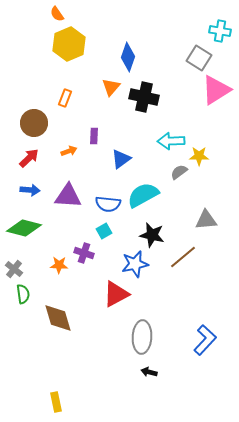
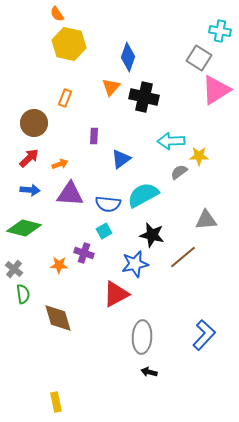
yellow hexagon: rotated 24 degrees counterclockwise
orange arrow: moved 9 px left, 13 px down
purple triangle: moved 2 px right, 2 px up
blue L-shape: moved 1 px left, 5 px up
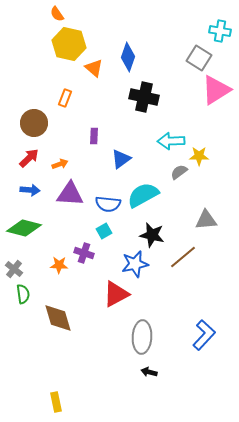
orange triangle: moved 17 px left, 19 px up; rotated 30 degrees counterclockwise
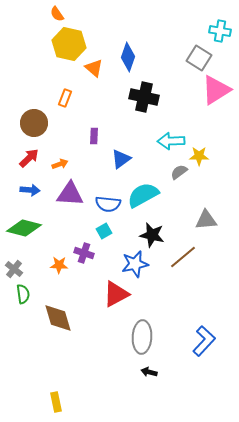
blue L-shape: moved 6 px down
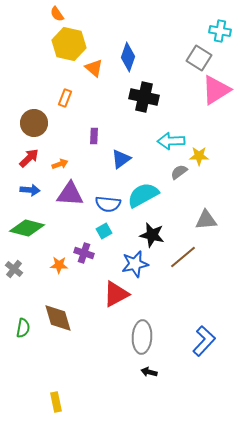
green diamond: moved 3 px right
green semicircle: moved 34 px down; rotated 18 degrees clockwise
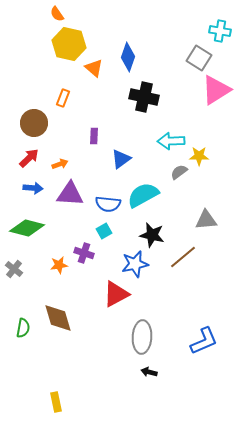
orange rectangle: moved 2 px left
blue arrow: moved 3 px right, 2 px up
orange star: rotated 12 degrees counterclockwise
blue L-shape: rotated 24 degrees clockwise
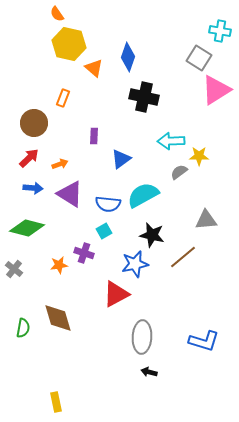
purple triangle: rotated 28 degrees clockwise
blue L-shape: rotated 40 degrees clockwise
